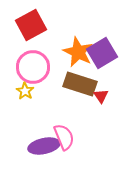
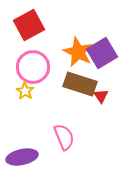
red square: moved 2 px left
purple ellipse: moved 22 px left, 11 px down
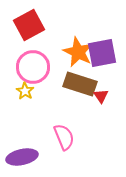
purple square: rotated 20 degrees clockwise
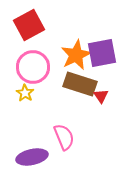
orange star: moved 2 px left, 3 px down; rotated 20 degrees clockwise
yellow star: moved 2 px down
purple ellipse: moved 10 px right
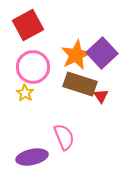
red square: moved 1 px left
purple square: rotated 32 degrees counterclockwise
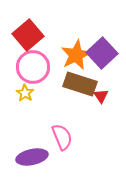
red square: moved 10 px down; rotated 12 degrees counterclockwise
pink semicircle: moved 2 px left
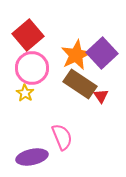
pink circle: moved 1 px left, 1 px down
brown rectangle: rotated 16 degrees clockwise
